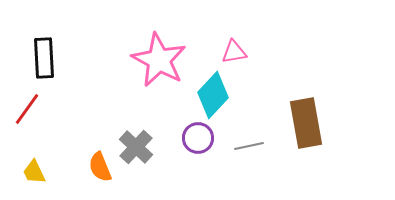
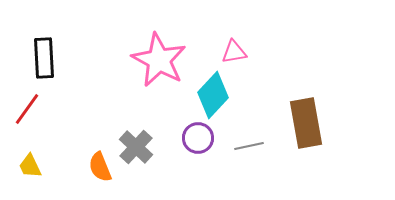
yellow trapezoid: moved 4 px left, 6 px up
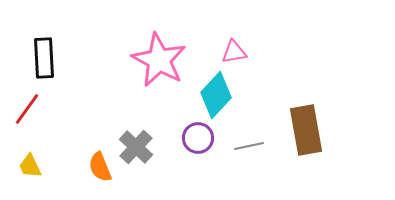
cyan diamond: moved 3 px right
brown rectangle: moved 7 px down
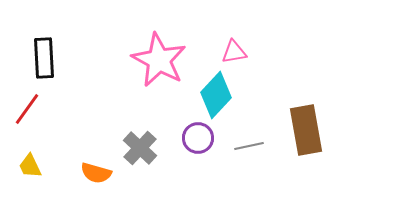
gray cross: moved 4 px right, 1 px down
orange semicircle: moved 4 px left, 6 px down; rotated 52 degrees counterclockwise
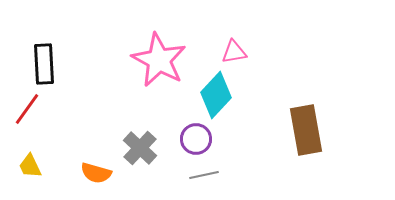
black rectangle: moved 6 px down
purple circle: moved 2 px left, 1 px down
gray line: moved 45 px left, 29 px down
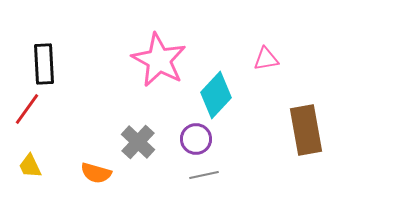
pink triangle: moved 32 px right, 7 px down
gray cross: moved 2 px left, 6 px up
